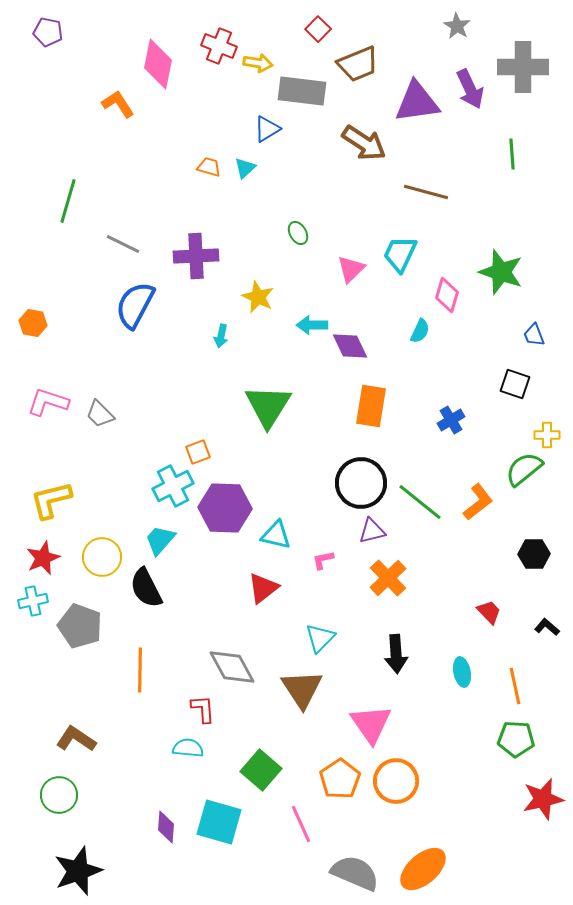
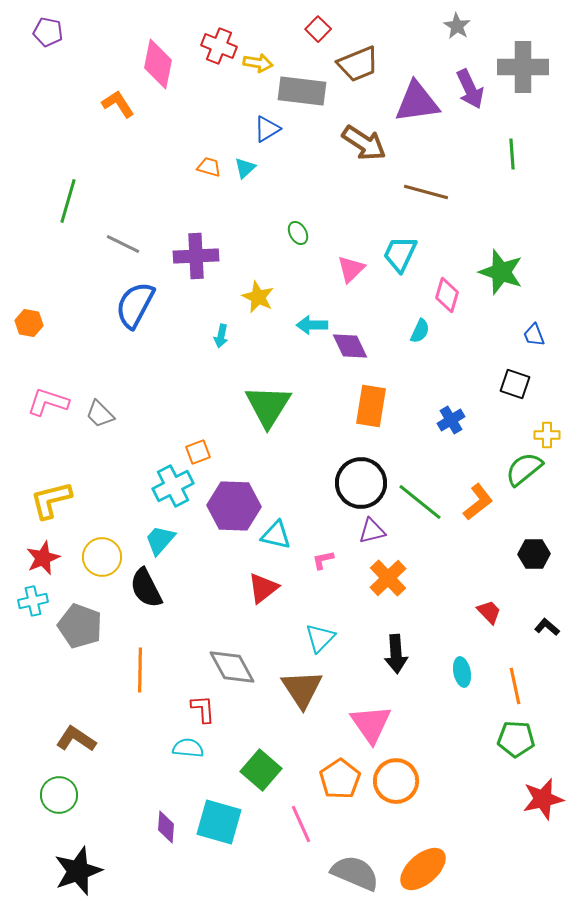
orange hexagon at (33, 323): moved 4 px left
purple hexagon at (225, 508): moved 9 px right, 2 px up
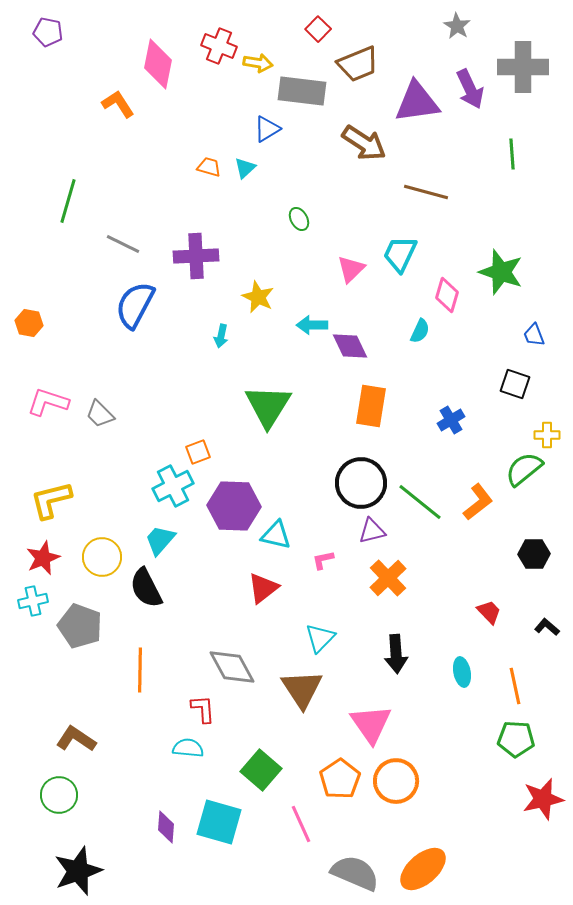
green ellipse at (298, 233): moved 1 px right, 14 px up
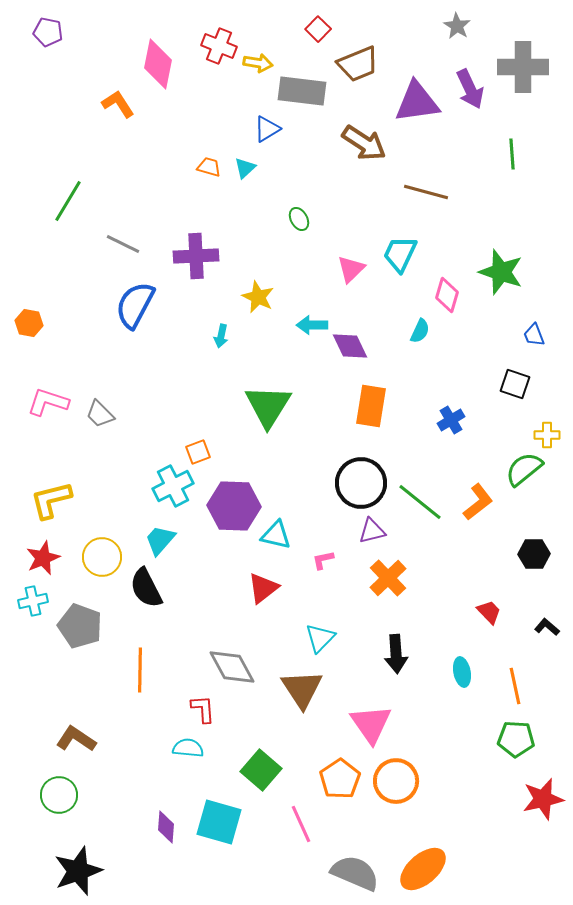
green line at (68, 201): rotated 15 degrees clockwise
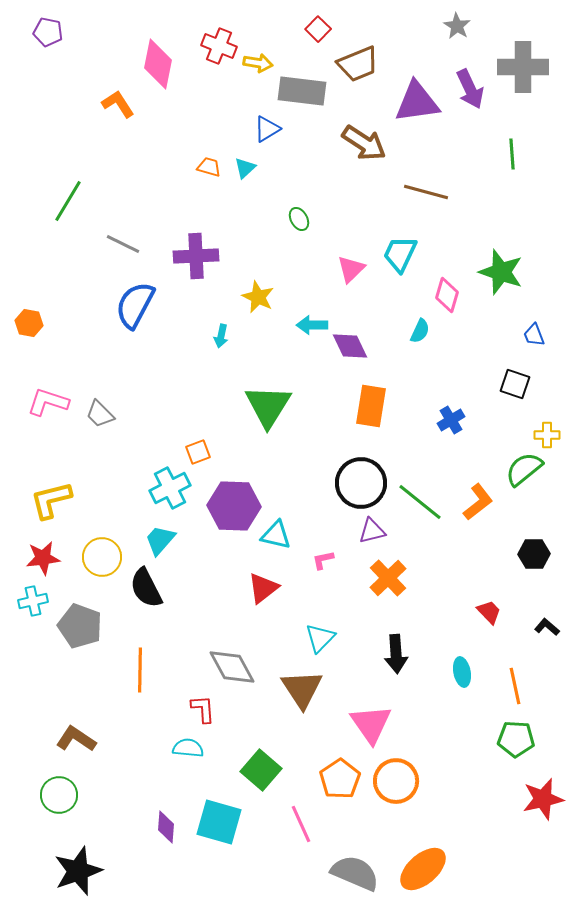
cyan cross at (173, 486): moved 3 px left, 2 px down
red star at (43, 558): rotated 16 degrees clockwise
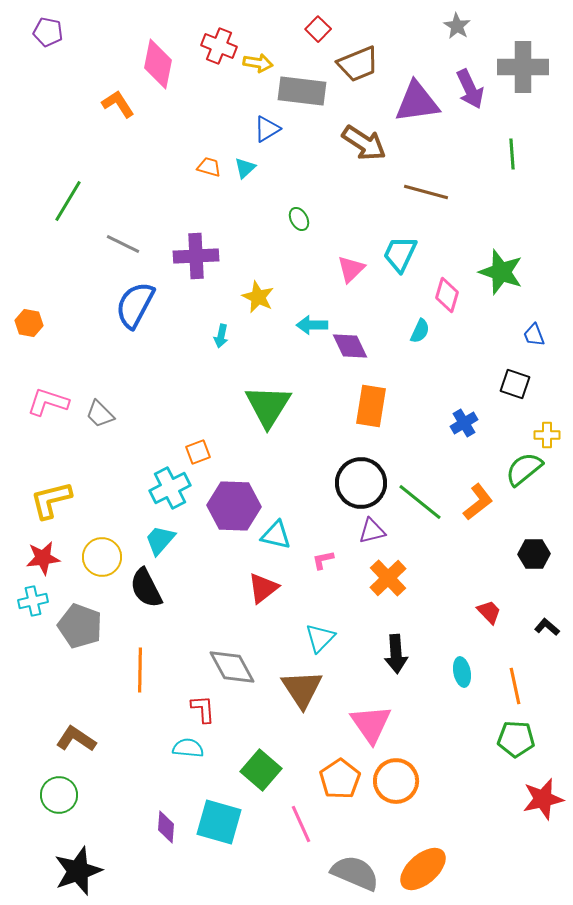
blue cross at (451, 420): moved 13 px right, 3 px down
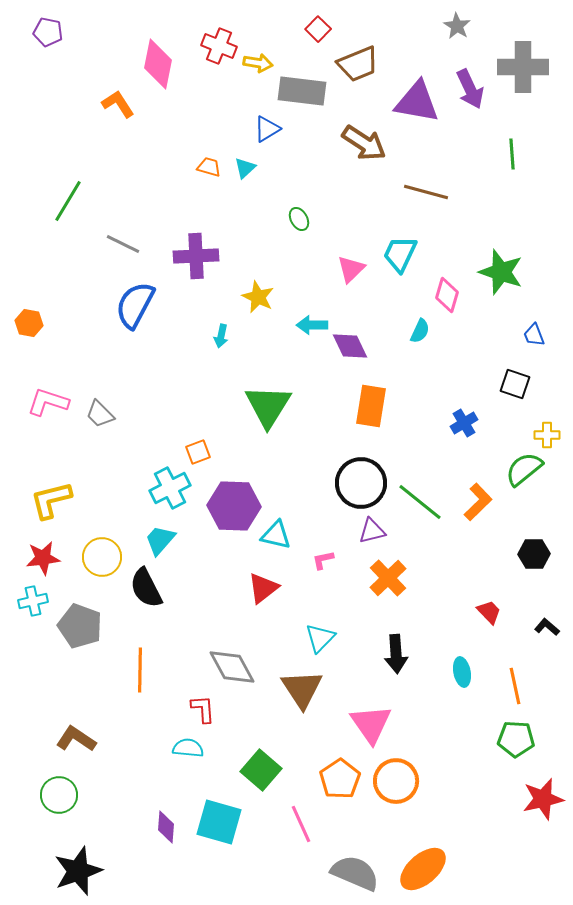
purple triangle at (417, 102): rotated 18 degrees clockwise
orange L-shape at (478, 502): rotated 6 degrees counterclockwise
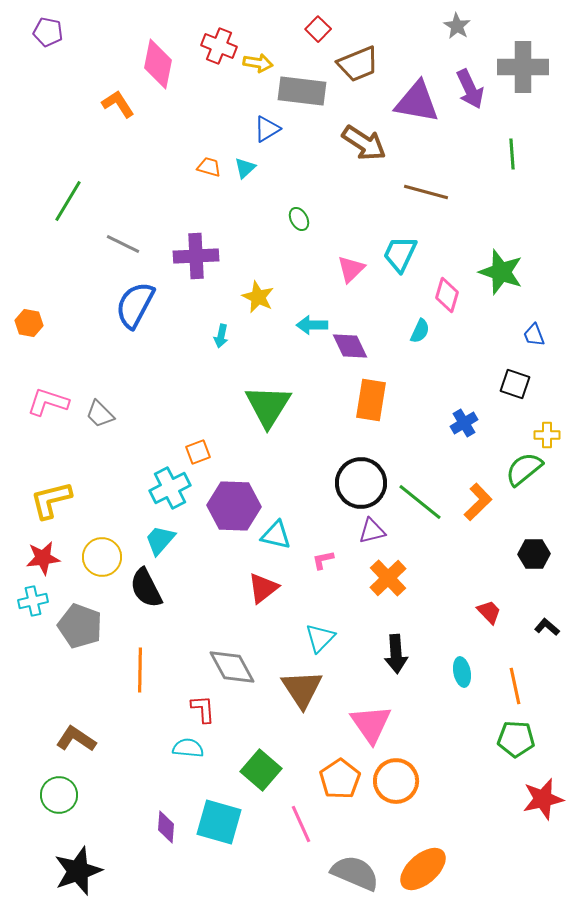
orange rectangle at (371, 406): moved 6 px up
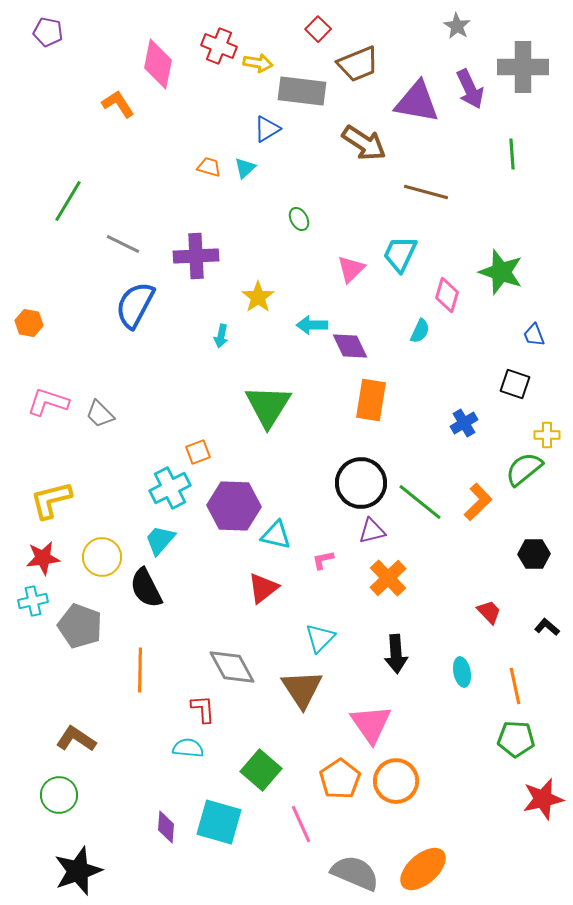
yellow star at (258, 297): rotated 12 degrees clockwise
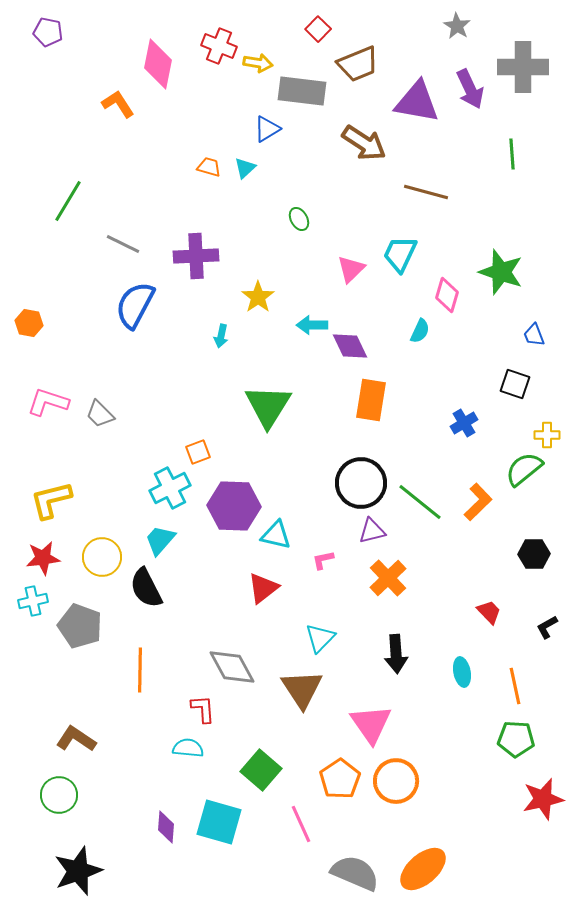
black L-shape at (547, 627): rotated 70 degrees counterclockwise
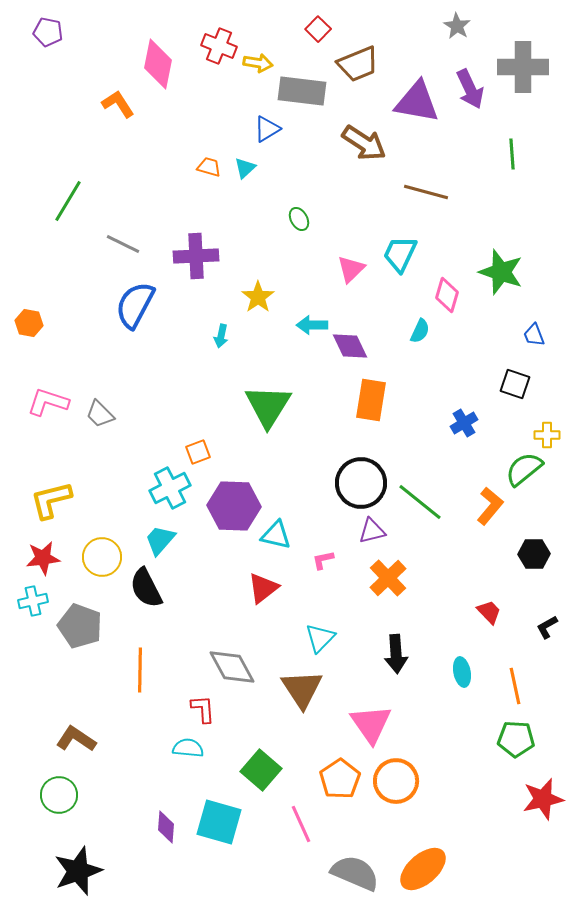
orange L-shape at (478, 502): moved 12 px right, 4 px down; rotated 6 degrees counterclockwise
